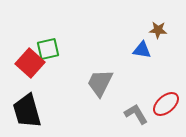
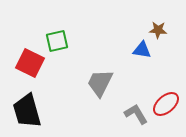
green square: moved 9 px right, 8 px up
red square: rotated 16 degrees counterclockwise
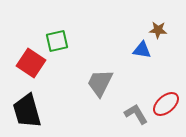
red square: moved 1 px right; rotated 8 degrees clockwise
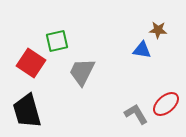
gray trapezoid: moved 18 px left, 11 px up
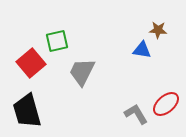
red square: rotated 16 degrees clockwise
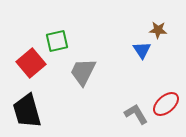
blue triangle: rotated 48 degrees clockwise
gray trapezoid: moved 1 px right
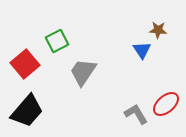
green square: rotated 15 degrees counterclockwise
red square: moved 6 px left, 1 px down
gray trapezoid: rotated 8 degrees clockwise
black trapezoid: rotated 123 degrees counterclockwise
